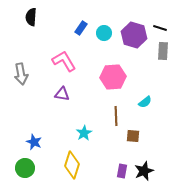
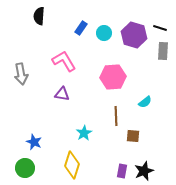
black semicircle: moved 8 px right, 1 px up
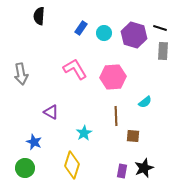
pink L-shape: moved 11 px right, 8 px down
purple triangle: moved 11 px left, 18 px down; rotated 21 degrees clockwise
black star: moved 3 px up
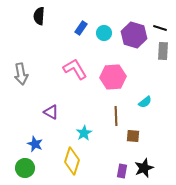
blue star: moved 1 px right, 2 px down
yellow diamond: moved 4 px up
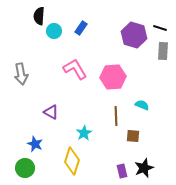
cyan circle: moved 50 px left, 2 px up
cyan semicircle: moved 3 px left, 3 px down; rotated 120 degrees counterclockwise
purple rectangle: rotated 24 degrees counterclockwise
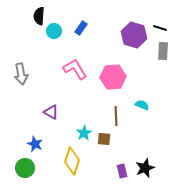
brown square: moved 29 px left, 3 px down
black star: moved 1 px right
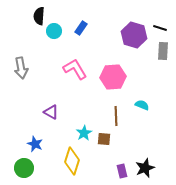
gray arrow: moved 6 px up
green circle: moved 1 px left
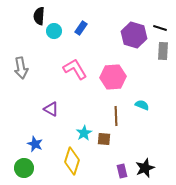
purple triangle: moved 3 px up
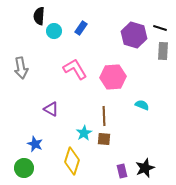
brown line: moved 12 px left
